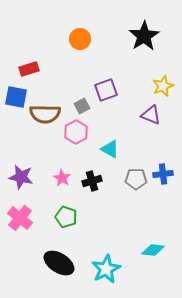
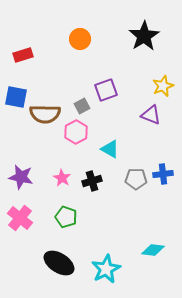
red rectangle: moved 6 px left, 14 px up
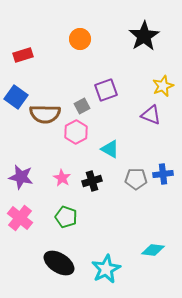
blue square: rotated 25 degrees clockwise
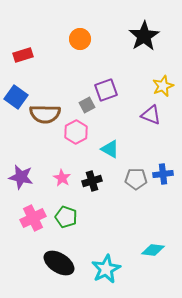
gray square: moved 5 px right, 1 px up
pink cross: moved 13 px right; rotated 25 degrees clockwise
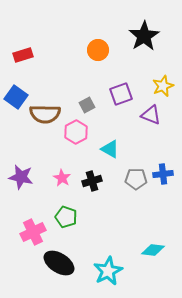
orange circle: moved 18 px right, 11 px down
purple square: moved 15 px right, 4 px down
pink cross: moved 14 px down
cyan star: moved 2 px right, 2 px down
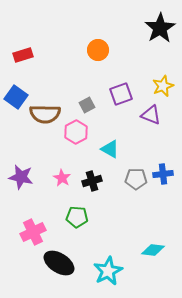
black star: moved 16 px right, 8 px up
green pentagon: moved 11 px right; rotated 15 degrees counterclockwise
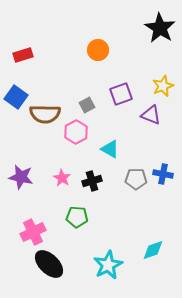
black star: rotated 8 degrees counterclockwise
blue cross: rotated 18 degrees clockwise
cyan diamond: rotated 25 degrees counterclockwise
black ellipse: moved 10 px left, 1 px down; rotated 12 degrees clockwise
cyan star: moved 6 px up
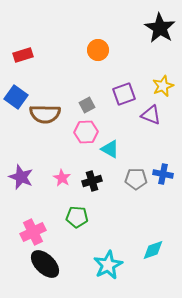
purple square: moved 3 px right
pink hexagon: moved 10 px right; rotated 25 degrees clockwise
purple star: rotated 10 degrees clockwise
black ellipse: moved 4 px left
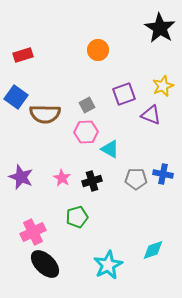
green pentagon: rotated 20 degrees counterclockwise
